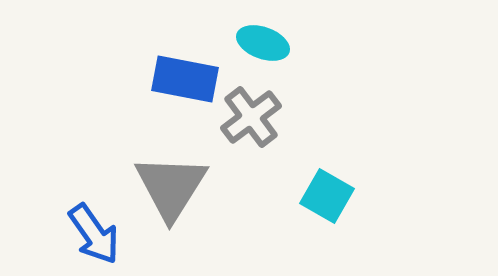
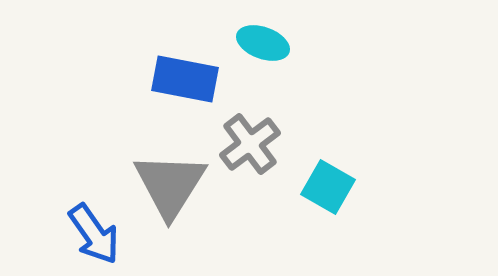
gray cross: moved 1 px left, 27 px down
gray triangle: moved 1 px left, 2 px up
cyan square: moved 1 px right, 9 px up
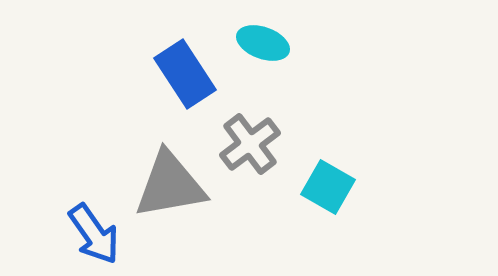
blue rectangle: moved 5 px up; rotated 46 degrees clockwise
gray triangle: rotated 48 degrees clockwise
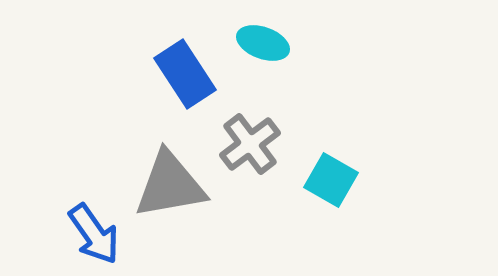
cyan square: moved 3 px right, 7 px up
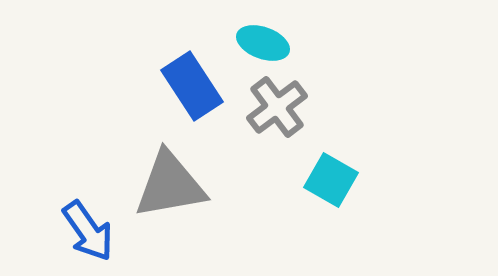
blue rectangle: moved 7 px right, 12 px down
gray cross: moved 27 px right, 37 px up
blue arrow: moved 6 px left, 3 px up
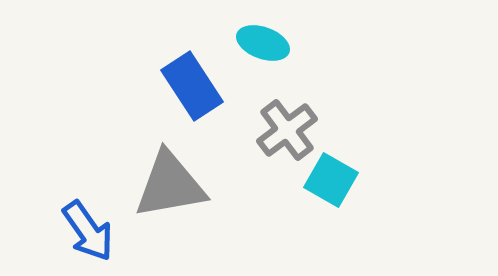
gray cross: moved 10 px right, 23 px down
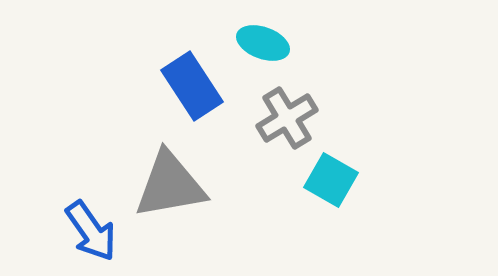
gray cross: moved 12 px up; rotated 6 degrees clockwise
blue arrow: moved 3 px right
